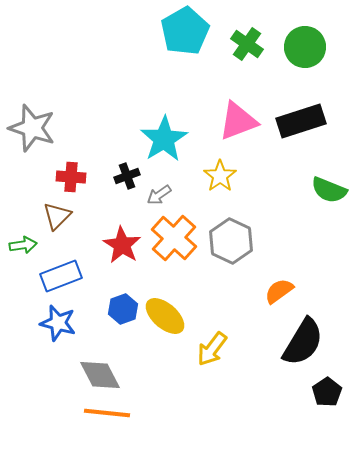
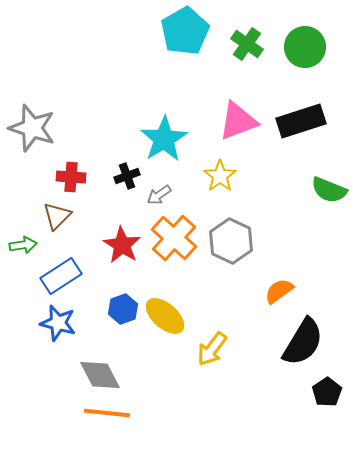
blue rectangle: rotated 12 degrees counterclockwise
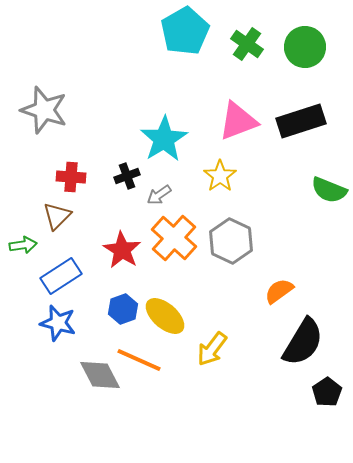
gray star: moved 12 px right, 18 px up
red star: moved 5 px down
orange line: moved 32 px right, 53 px up; rotated 18 degrees clockwise
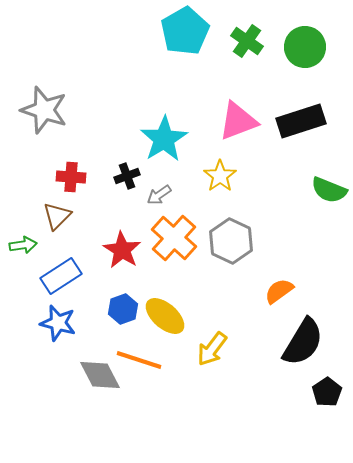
green cross: moved 3 px up
orange line: rotated 6 degrees counterclockwise
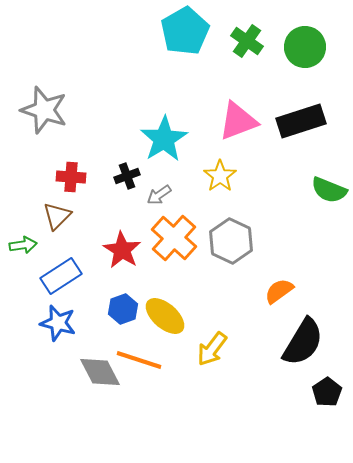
gray diamond: moved 3 px up
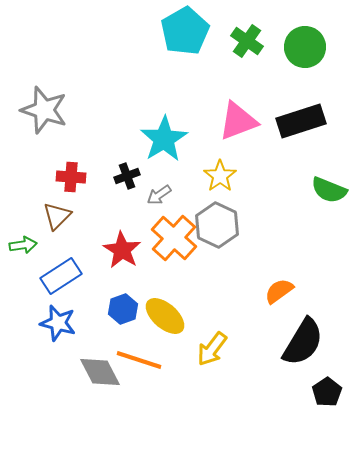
gray hexagon: moved 14 px left, 16 px up
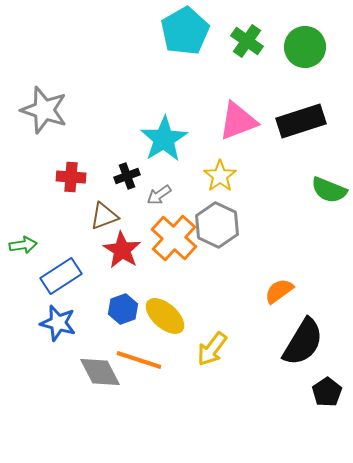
brown triangle: moved 47 px right; rotated 24 degrees clockwise
